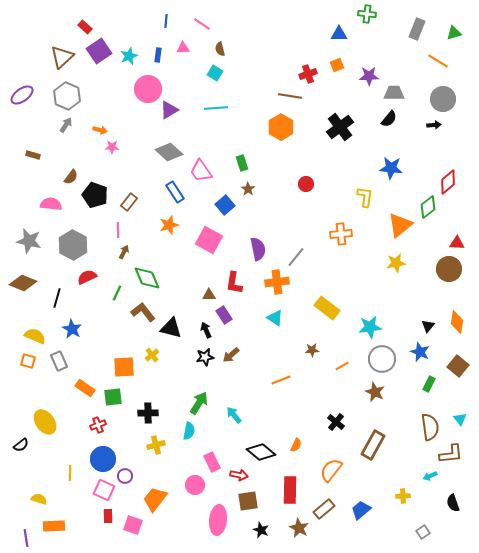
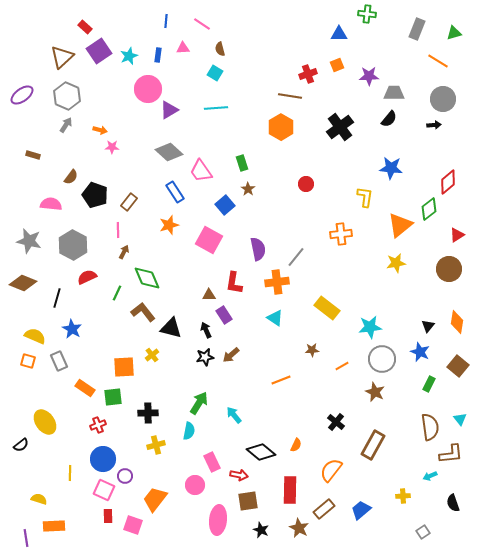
green diamond at (428, 207): moved 1 px right, 2 px down
red triangle at (457, 243): moved 8 px up; rotated 35 degrees counterclockwise
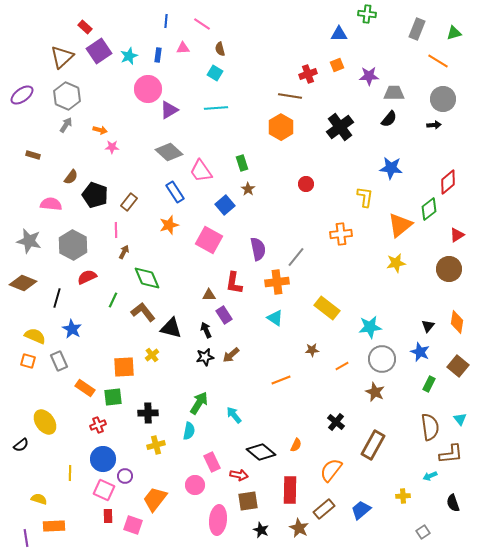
pink line at (118, 230): moved 2 px left
green line at (117, 293): moved 4 px left, 7 px down
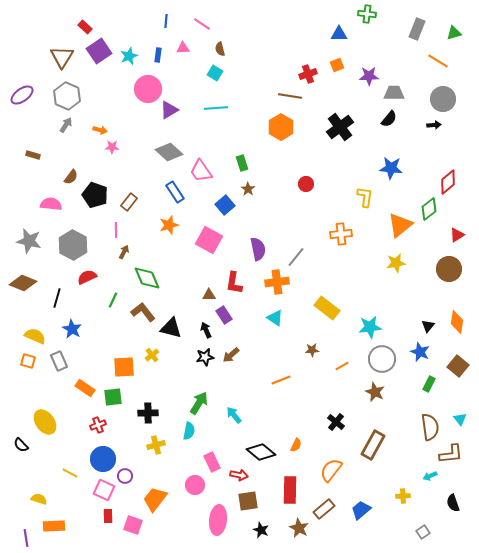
brown triangle at (62, 57): rotated 15 degrees counterclockwise
black semicircle at (21, 445): rotated 84 degrees clockwise
yellow line at (70, 473): rotated 63 degrees counterclockwise
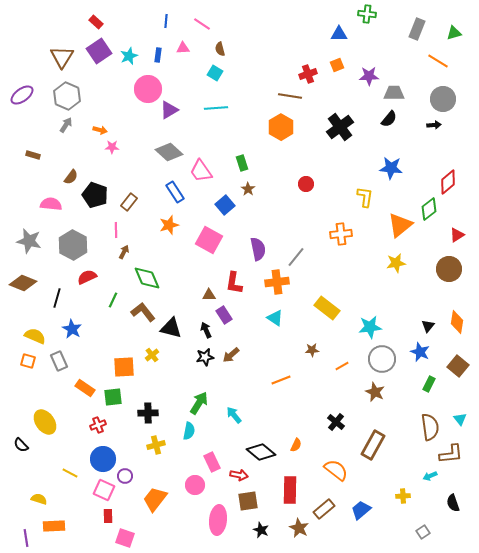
red rectangle at (85, 27): moved 11 px right, 5 px up
orange semicircle at (331, 470): moved 5 px right; rotated 90 degrees clockwise
pink square at (133, 525): moved 8 px left, 13 px down
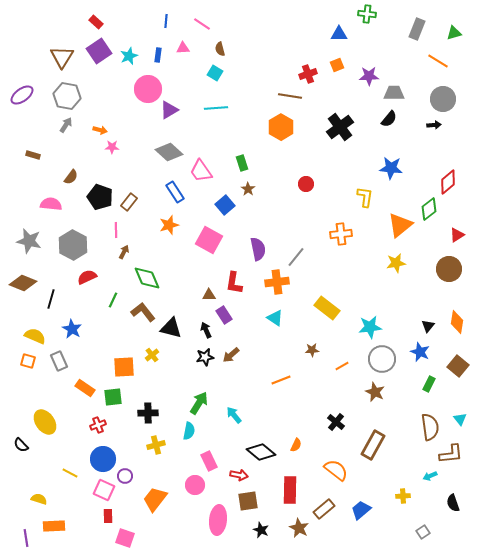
gray hexagon at (67, 96): rotated 12 degrees counterclockwise
black pentagon at (95, 195): moved 5 px right, 2 px down
black line at (57, 298): moved 6 px left, 1 px down
pink rectangle at (212, 462): moved 3 px left, 1 px up
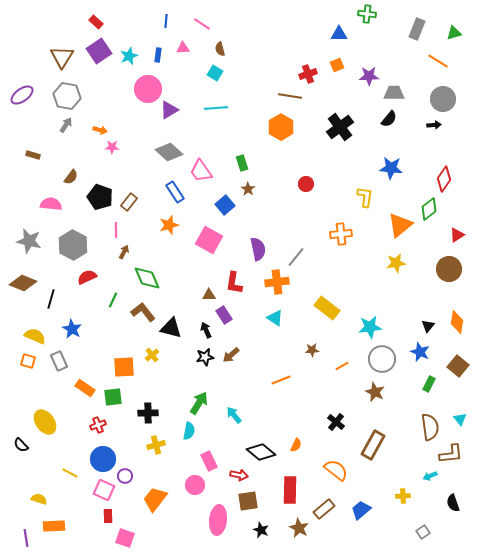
red diamond at (448, 182): moved 4 px left, 3 px up; rotated 15 degrees counterclockwise
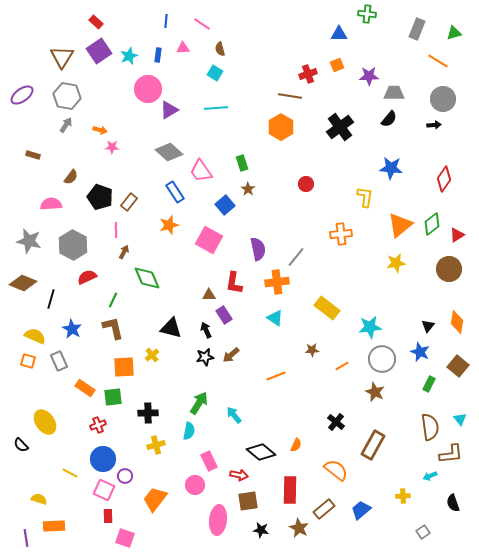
pink semicircle at (51, 204): rotated 10 degrees counterclockwise
green diamond at (429, 209): moved 3 px right, 15 px down
brown L-shape at (143, 312): moved 30 px left, 16 px down; rotated 25 degrees clockwise
orange line at (281, 380): moved 5 px left, 4 px up
black star at (261, 530): rotated 14 degrees counterclockwise
